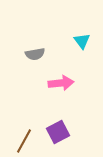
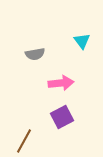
purple square: moved 4 px right, 15 px up
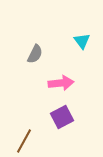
gray semicircle: rotated 54 degrees counterclockwise
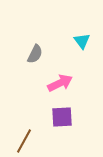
pink arrow: moved 1 px left; rotated 20 degrees counterclockwise
purple square: rotated 25 degrees clockwise
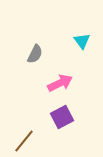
purple square: rotated 25 degrees counterclockwise
brown line: rotated 10 degrees clockwise
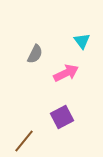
pink arrow: moved 6 px right, 10 px up
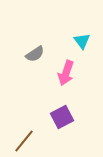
gray semicircle: rotated 30 degrees clockwise
pink arrow: rotated 135 degrees clockwise
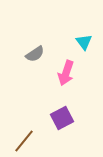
cyan triangle: moved 2 px right, 1 px down
purple square: moved 1 px down
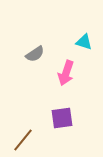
cyan triangle: rotated 36 degrees counterclockwise
purple square: rotated 20 degrees clockwise
brown line: moved 1 px left, 1 px up
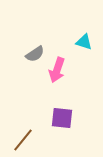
pink arrow: moved 9 px left, 3 px up
purple square: rotated 15 degrees clockwise
